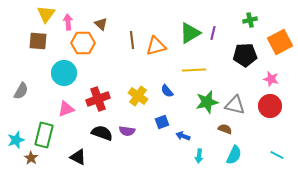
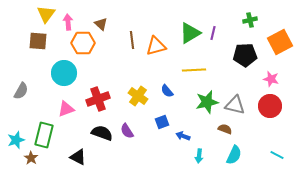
purple semicircle: rotated 49 degrees clockwise
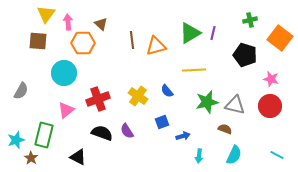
orange square: moved 4 px up; rotated 25 degrees counterclockwise
black pentagon: rotated 20 degrees clockwise
pink triangle: moved 1 px down; rotated 18 degrees counterclockwise
blue arrow: rotated 144 degrees clockwise
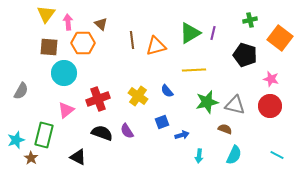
brown square: moved 11 px right, 6 px down
blue arrow: moved 1 px left, 1 px up
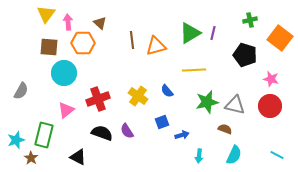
brown triangle: moved 1 px left, 1 px up
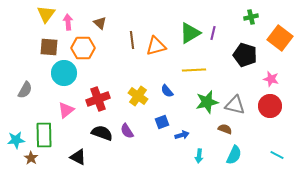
green cross: moved 1 px right, 3 px up
orange hexagon: moved 5 px down
gray semicircle: moved 4 px right, 1 px up
green rectangle: rotated 15 degrees counterclockwise
cyan star: rotated 12 degrees clockwise
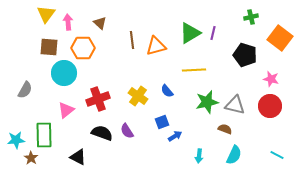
blue arrow: moved 7 px left, 1 px down; rotated 16 degrees counterclockwise
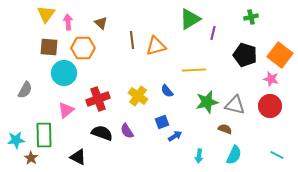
brown triangle: moved 1 px right
green triangle: moved 14 px up
orange square: moved 17 px down
